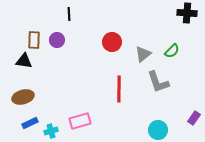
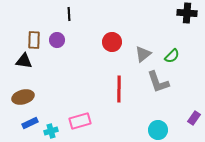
green semicircle: moved 5 px down
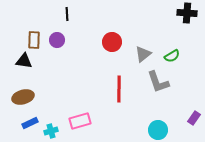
black line: moved 2 px left
green semicircle: rotated 14 degrees clockwise
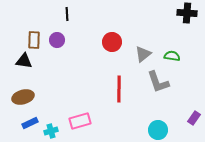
green semicircle: rotated 140 degrees counterclockwise
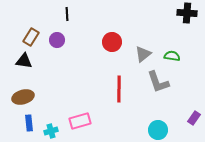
brown rectangle: moved 3 px left, 3 px up; rotated 30 degrees clockwise
blue rectangle: moved 1 px left; rotated 70 degrees counterclockwise
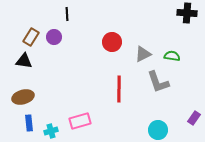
purple circle: moved 3 px left, 3 px up
gray triangle: rotated 12 degrees clockwise
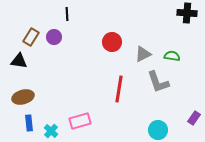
black triangle: moved 5 px left
red line: rotated 8 degrees clockwise
cyan cross: rotated 32 degrees counterclockwise
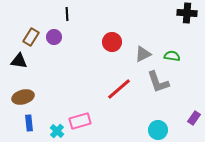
red line: rotated 40 degrees clockwise
cyan cross: moved 6 px right
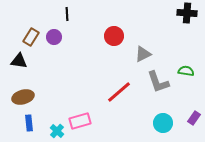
red circle: moved 2 px right, 6 px up
green semicircle: moved 14 px right, 15 px down
red line: moved 3 px down
cyan circle: moved 5 px right, 7 px up
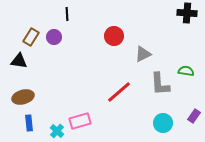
gray L-shape: moved 2 px right, 2 px down; rotated 15 degrees clockwise
purple rectangle: moved 2 px up
